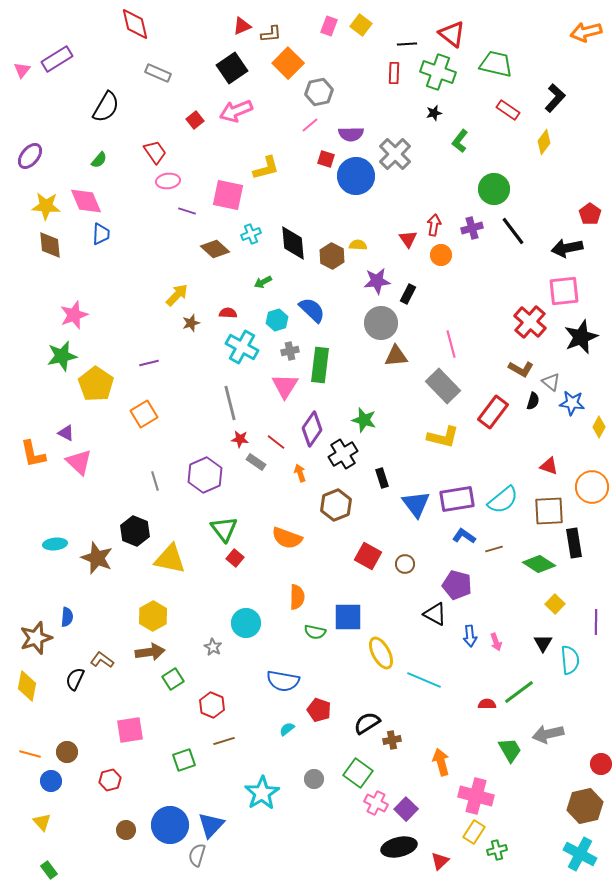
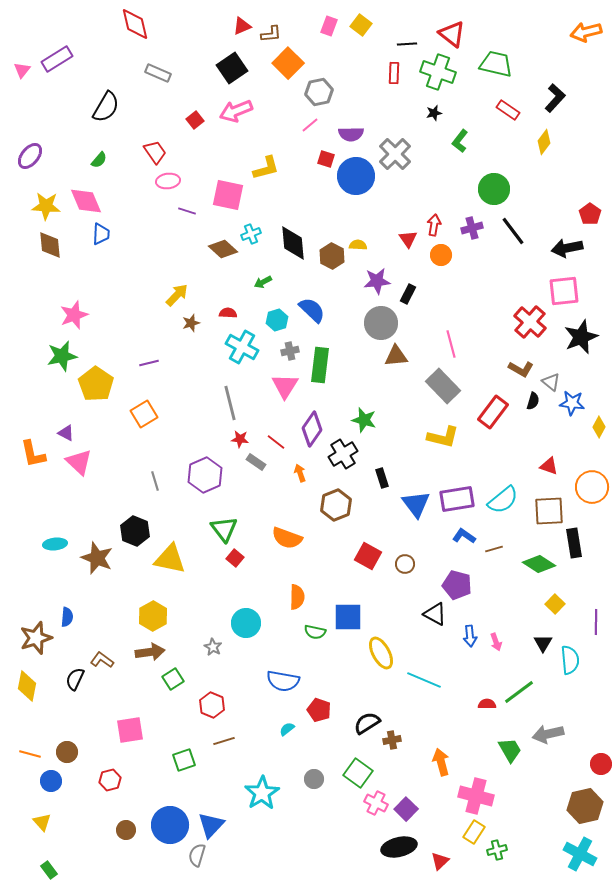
brown diamond at (215, 249): moved 8 px right
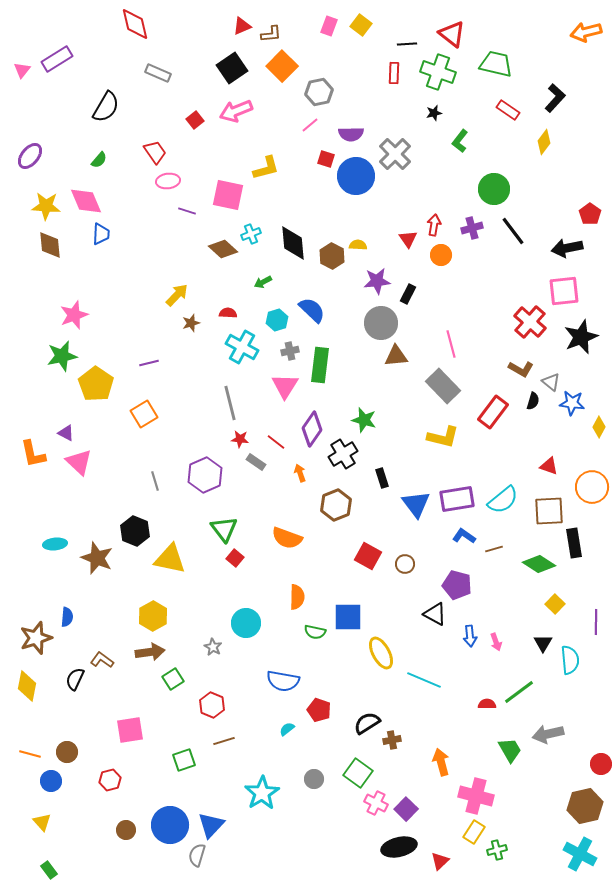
orange square at (288, 63): moved 6 px left, 3 px down
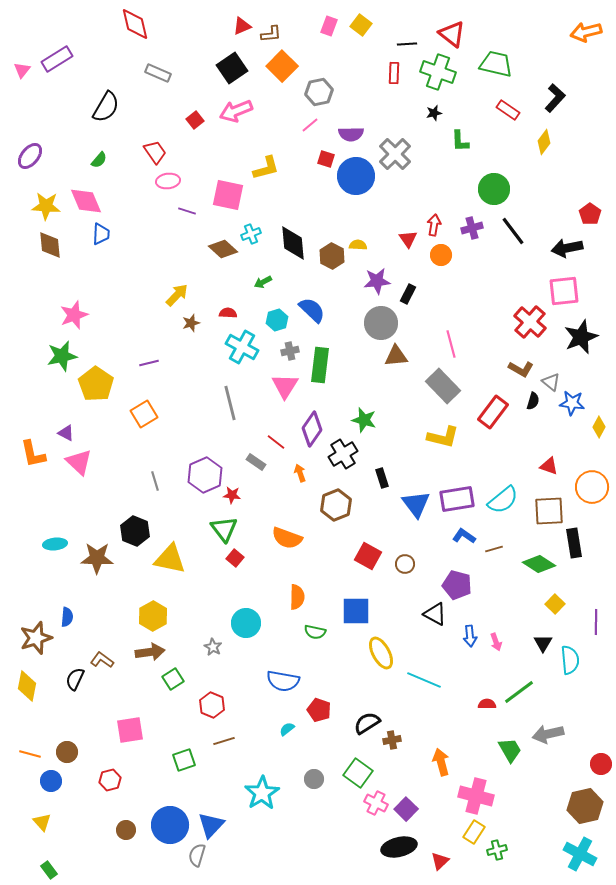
green L-shape at (460, 141): rotated 40 degrees counterclockwise
red star at (240, 439): moved 8 px left, 56 px down
brown star at (97, 558): rotated 20 degrees counterclockwise
blue square at (348, 617): moved 8 px right, 6 px up
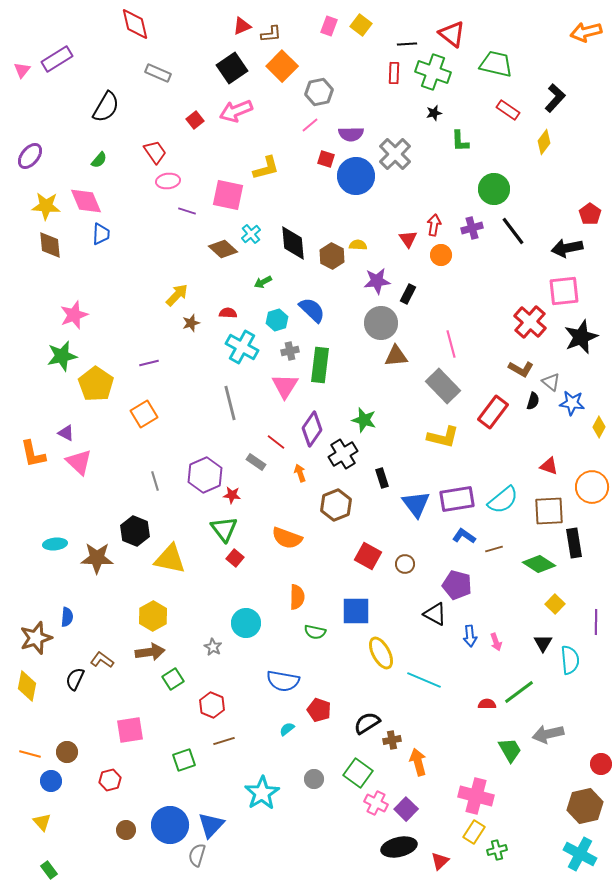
green cross at (438, 72): moved 5 px left
cyan cross at (251, 234): rotated 18 degrees counterclockwise
orange arrow at (441, 762): moved 23 px left
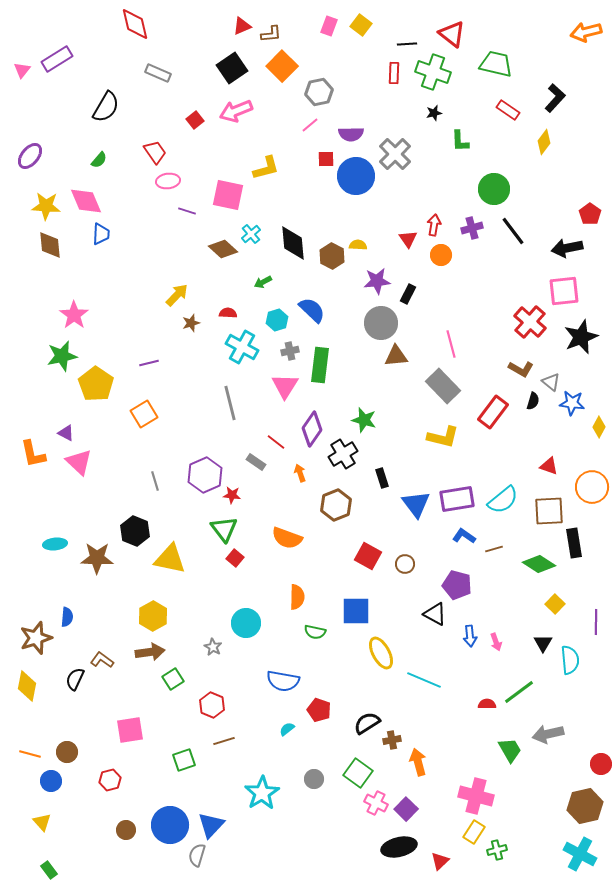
red square at (326, 159): rotated 18 degrees counterclockwise
pink star at (74, 315): rotated 16 degrees counterclockwise
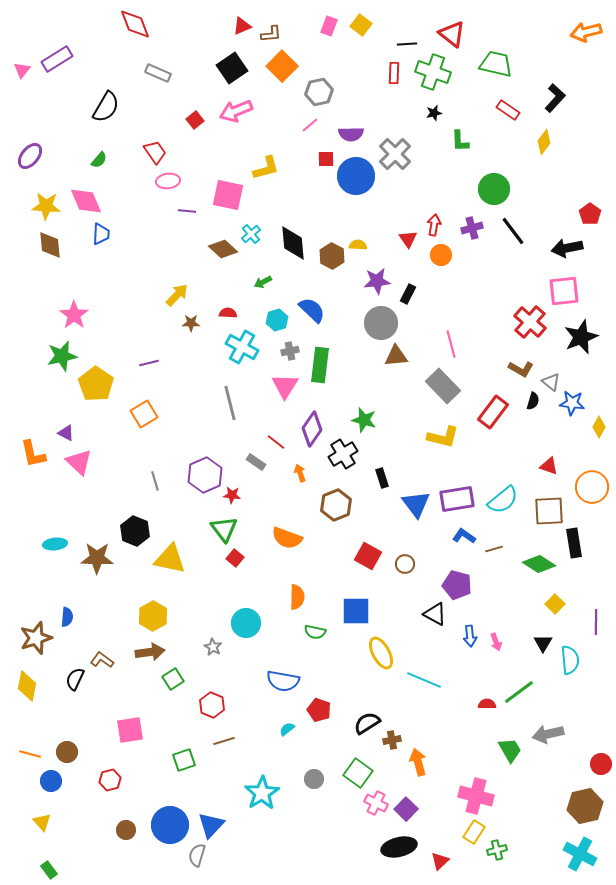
red diamond at (135, 24): rotated 8 degrees counterclockwise
purple line at (187, 211): rotated 12 degrees counterclockwise
brown star at (191, 323): rotated 18 degrees clockwise
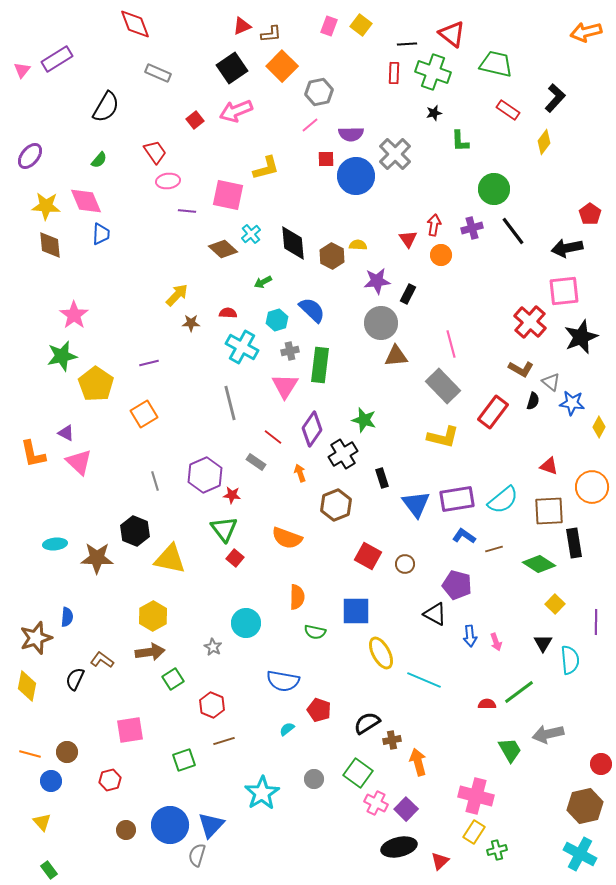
red line at (276, 442): moved 3 px left, 5 px up
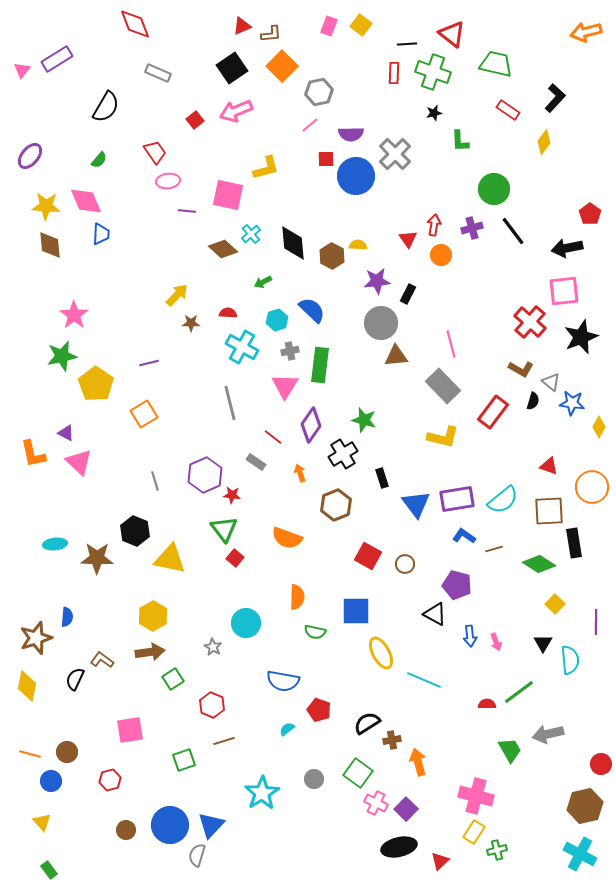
purple diamond at (312, 429): moved 1 px left, 4 px up
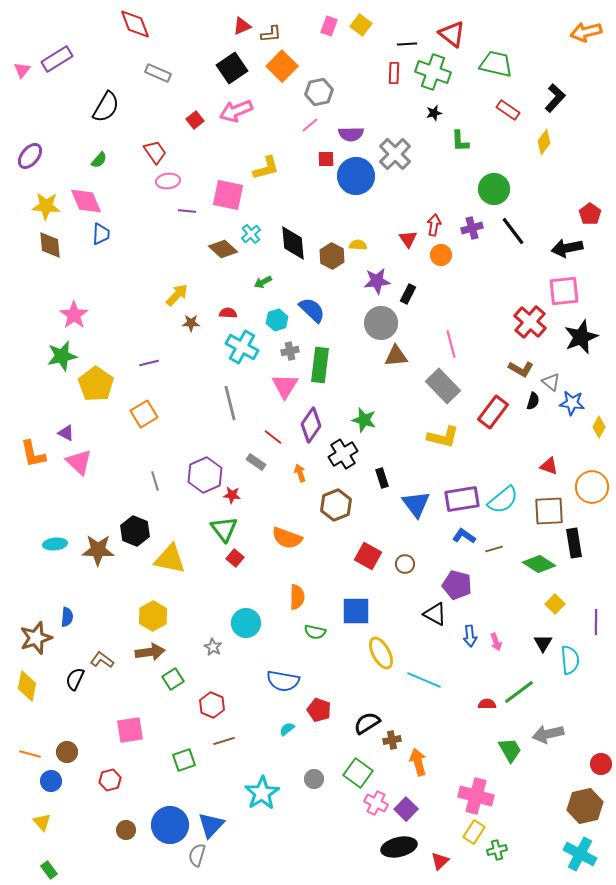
purple rectangle at (457, 499): moved 5 px right
brown star at (97, 558): moved 1 px right, 8 px up
